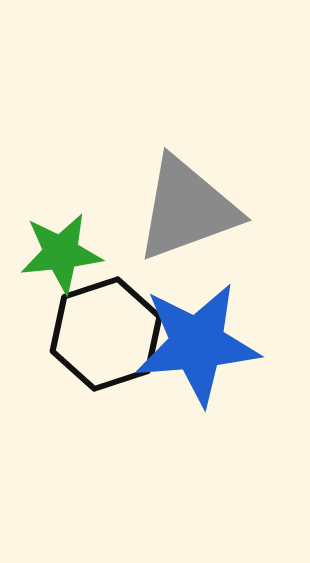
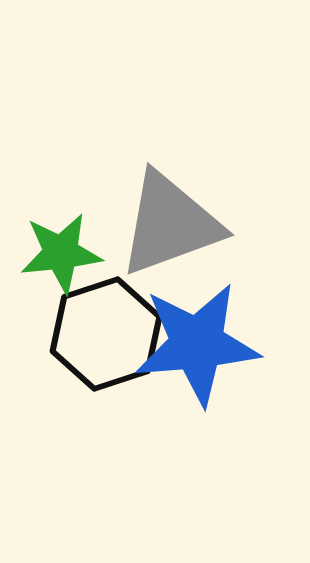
gray triangle: moved 17 px left, 15 px down
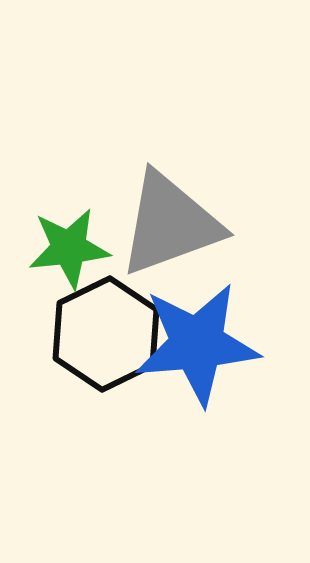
green star: moved 8 px right, 5 px up
black hexagon: rotated 8 degrees counterclockwise
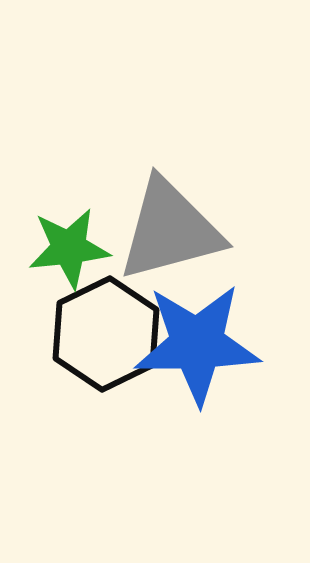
gray triangle: moved 6 px down; rotated 5 degrees clockwise
blue star: rotated 4 degrees clockwise
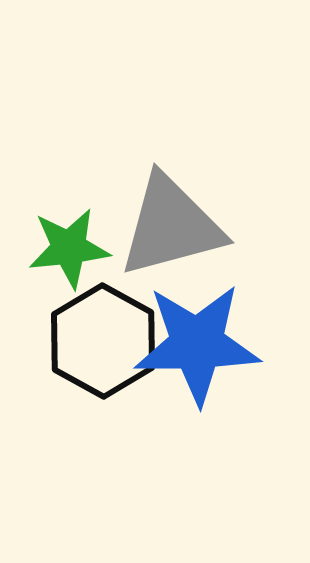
gray triangle: moved 1 px right, 4 px up
black hexagon: moved 3 px left, 7 px down; rotated 5 degrees counterclockwise
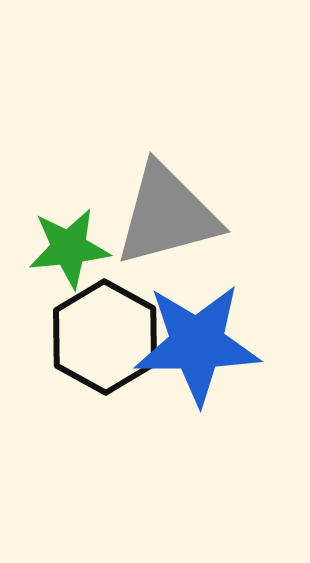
gray triangle: moved 4 px left, 11 px up
black hexagon: moved 2 px right, 4 px up
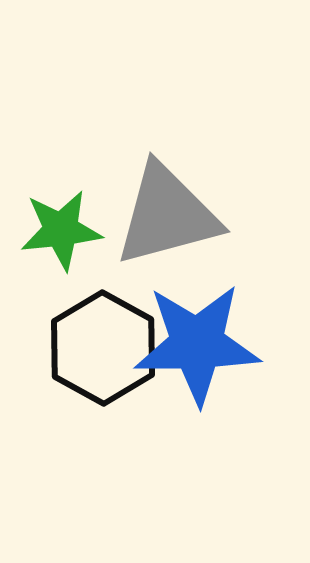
green star: moved 8 px left, 18 px up
black hexagon: moved 2 px left, 11 px down
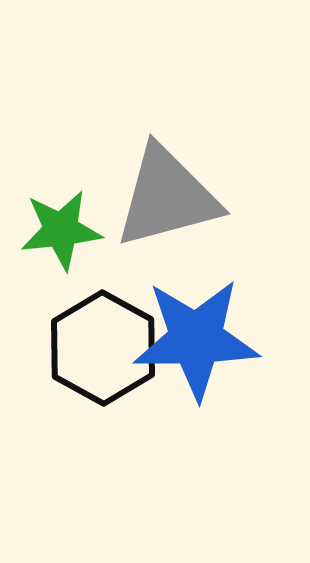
gray triangle: moved 18 px up
blue star: moved 1 px left, 5 px up
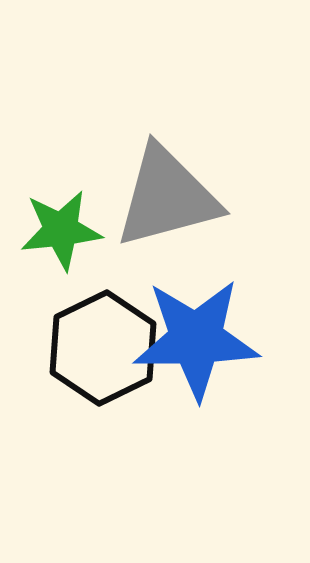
black hexagon: rotated 5 degrees clockwise
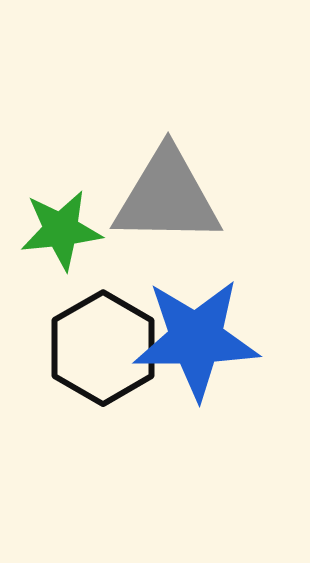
gray triangle: rotated 16 degrees clockwise
black hexagon: rotated 4 degrees counterclockwise
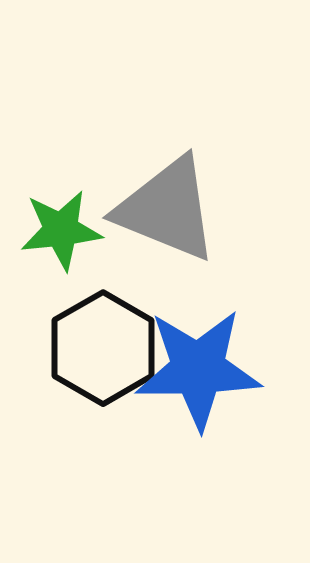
gray triangle: moved 12 px down; rotated 21 degrees clockwise
blue star: moved 2 px right, 30 px down
